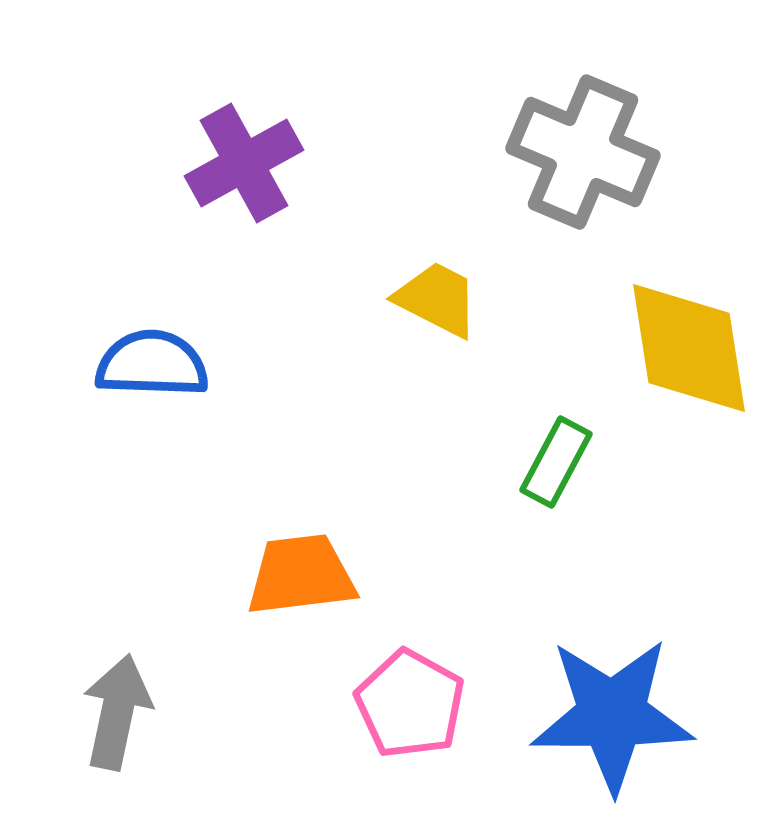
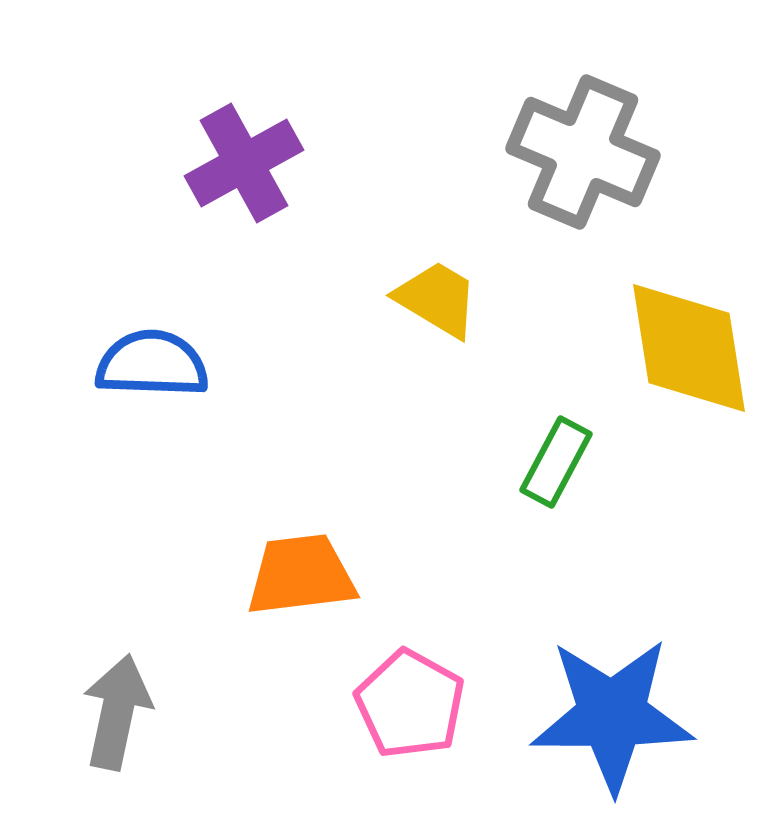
yellow trapezoid: rotated 4 degrees clockwise
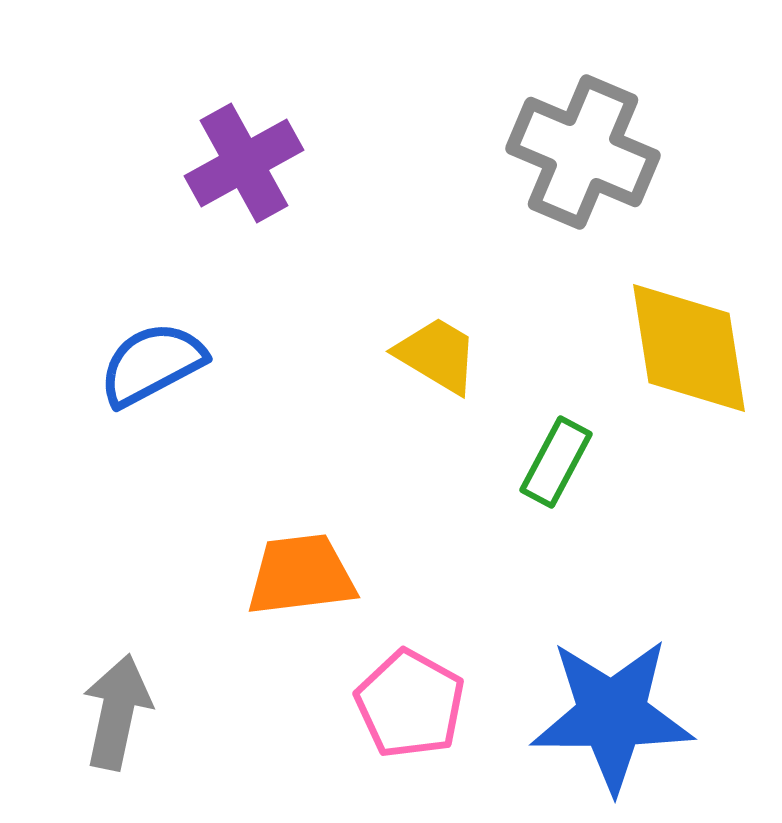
yellow trapezoid: moved 56 px down
blue semicircle: rotated 30 degrees counterclockwise
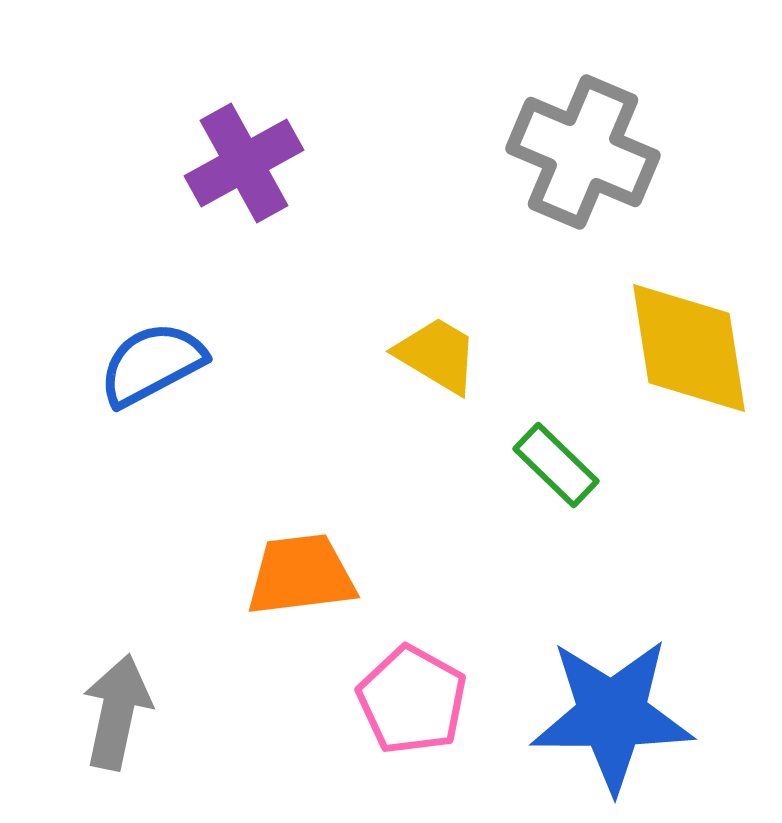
green rectangle: moved 3 px down; rotated 74 degrees counterclockwise
pink pentagon: moved 2 px right, 4 px up
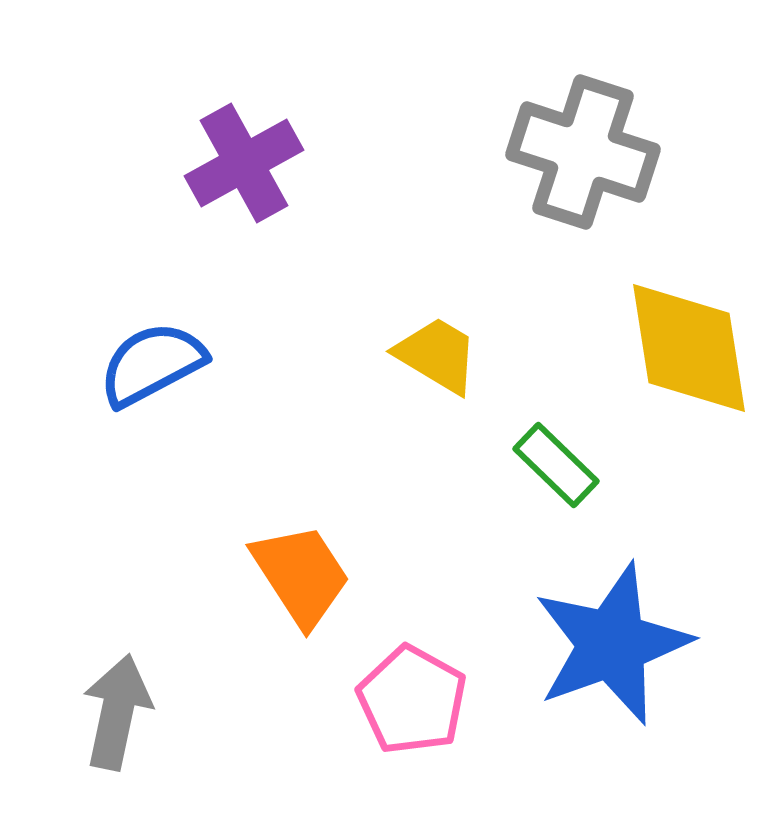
gray cross: rotated 5 degrees counterclockwise
orange trapezoid: rotated 64 degrees clockwise
blue star: moved 71 px up; rotated 20 degrees counterclockwise
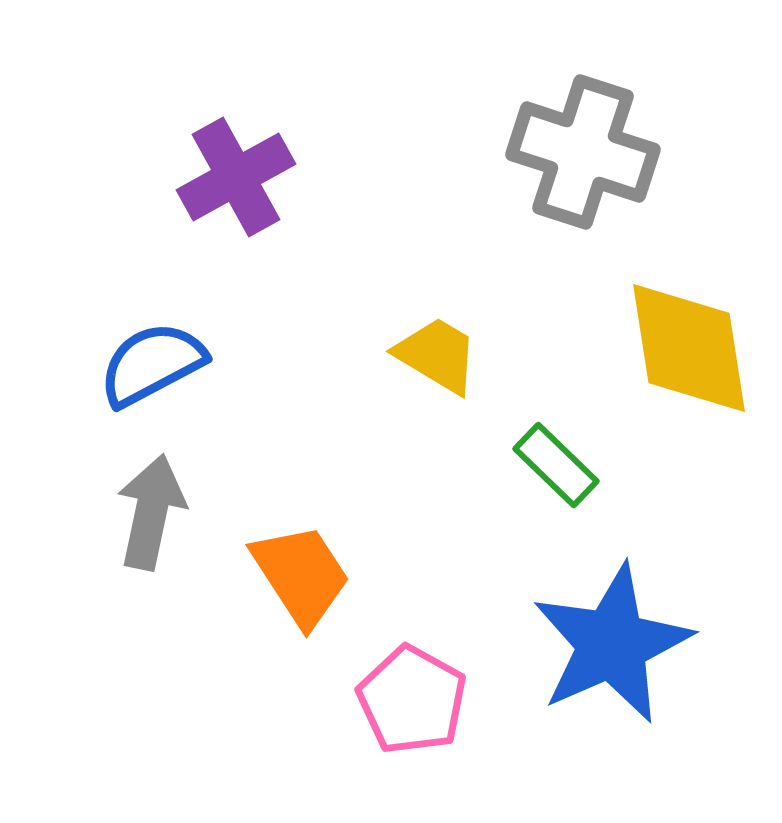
purple cross: moved 8 px left, 14 px down
blue star: rotated 4 degrees counterclockwise
gray arrow: moved 34 px right, 200 px up
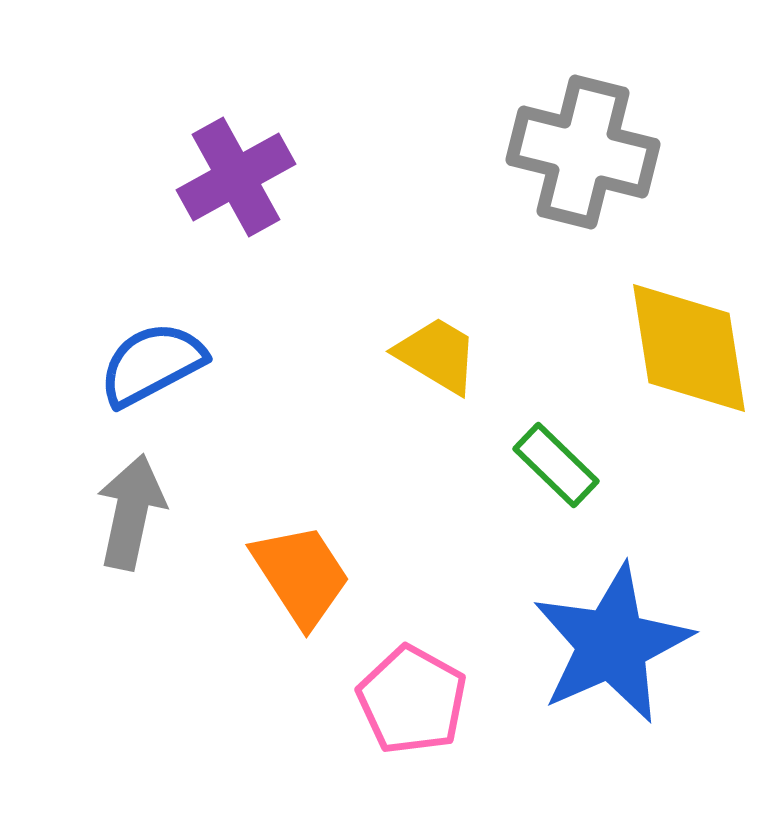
gray cross: rotated 4 degrees counterclockwise
gray arrow: moved 20 px left
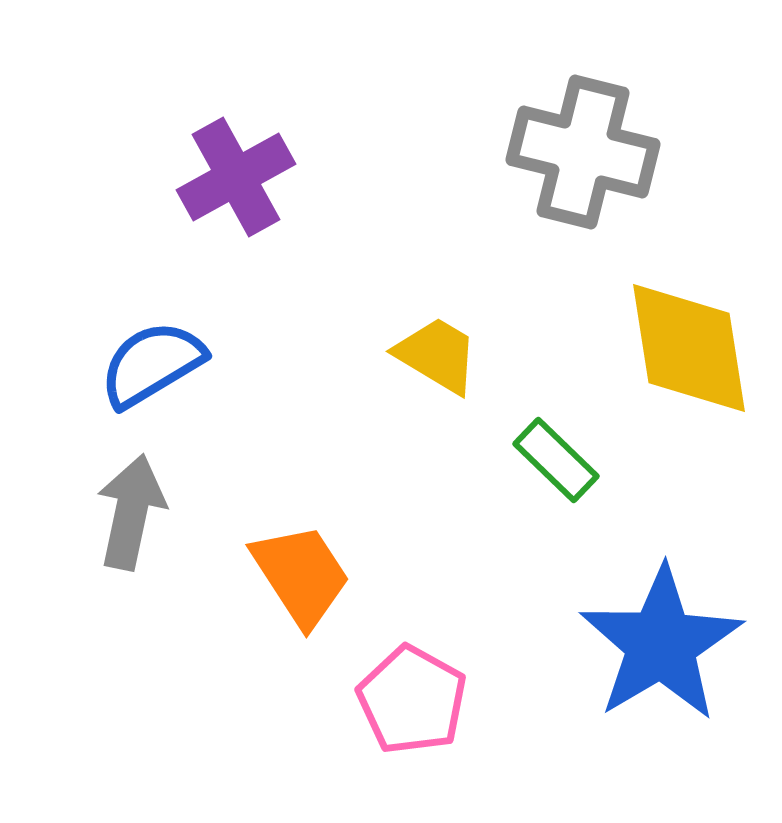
blue semicircle: rotated 3 degrees counterclockwise
green rectangle: moved 5 px up
blue star: moved 49 px right; rotated 7 degrees counterclockwise
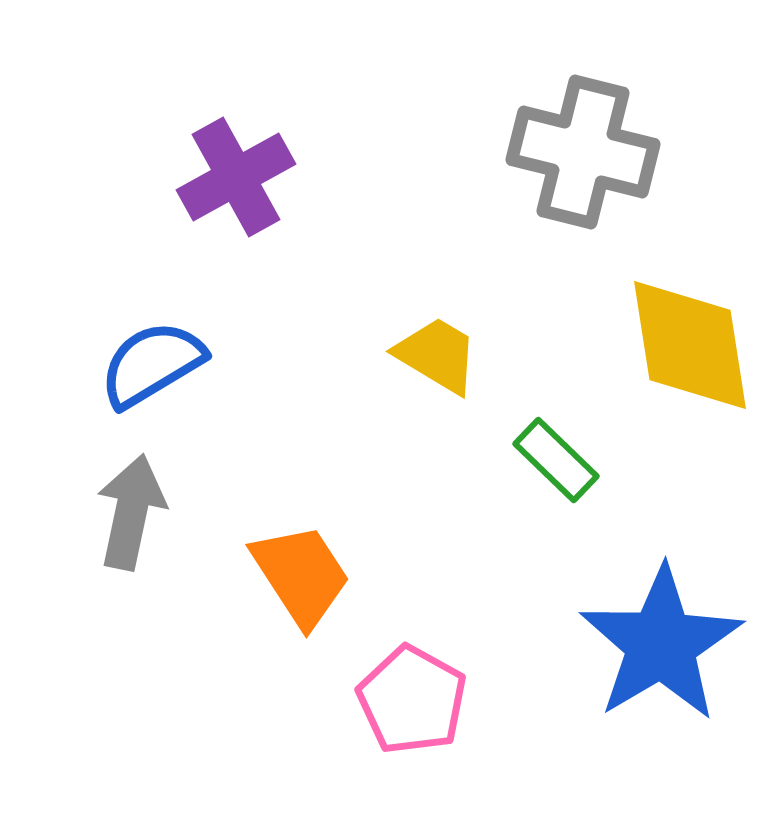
yellow diamond: moved 1 px right, 3 px up
